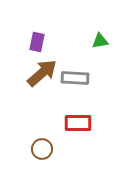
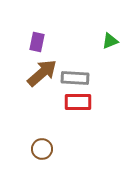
green triangle: moved 10 px right; rotated 12 degrees counterclockwise
red rectangle: moved 21 px up
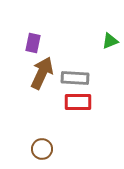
purple rectangle: moved 4 px left, 1 px down
brown arrow: rotated 24 degrees counterclockwise
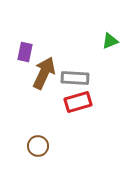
purple rectangle: moved 8 px left, 9 px down
brown arrow: moved 2 px right
red rectangle: rotated 16 degrees counterclockwise
brown circle: moved 4 px left, 3 px up
